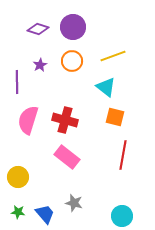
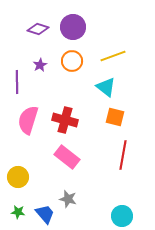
gray star: moved 6 px left, 4 px up
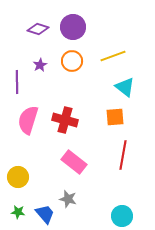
cyan triangle: moved 19 px right
orange square: rotated 18 degrees counterclockwise
pink rectangle: moved 7 px right, 5 px down
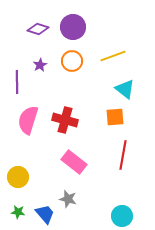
cyan triangle: moved 2 px down
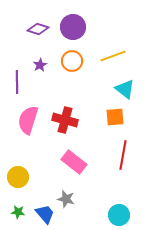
gray star: moved 2 px left
cyan circle: moved 3 px left, 1 px up
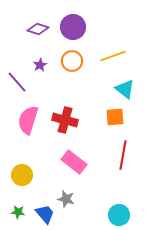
purple line: rotated 40 degrees counterclockwise
yellow circle: moved 4 px right, 2 px up
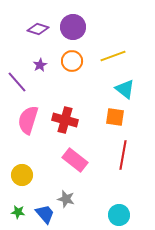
orange square: rotated 12 degrees clockwise
pink rectangle: moved 1 px right, 2 px up
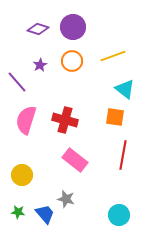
pink semicircle: moved 2 px left
